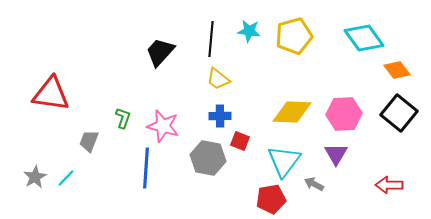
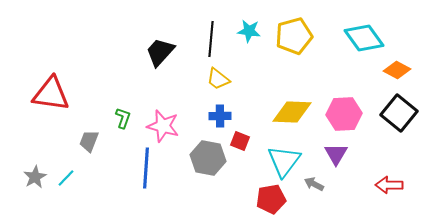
orange diamond: rotated 24 degrees counterclockwise
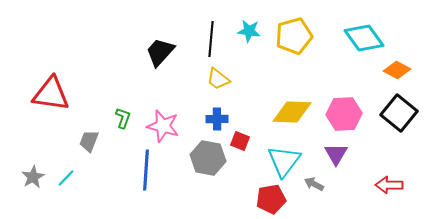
blue cross: moved 3 px left, 3 px down
blue line: moved 2 px down
gray star: moved 2 px left
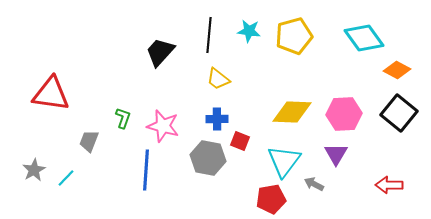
black line: moved 2 px left, 4 px up
gray star: moved 1 px right, 7 px up
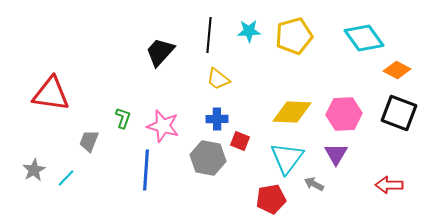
cyan star: rotated 10 degrees counterclockwise
black square: rotated 18 degrees counterclockwise
cyan triangle: moved 3 px right, 3 px up
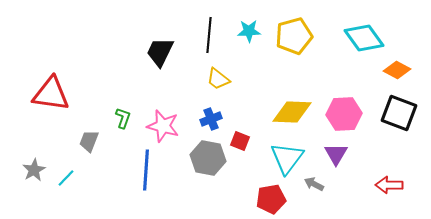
black trapezoid: rotated 16 degrees counterclockwise
blue cross: moved 6 px left; rotated 20 degrees counterclockwise
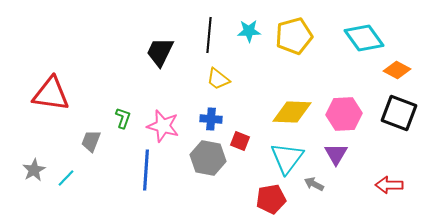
blue cross: rotated 25 degrees clockwise
gray trapezoid: moved 2 px right
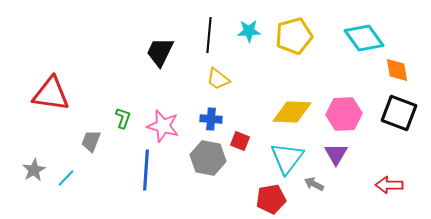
orange diamond: rotated 52 degrees clockwise
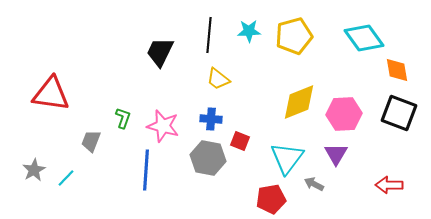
yellow diamond: moved 7 px right, 10 px up; rotated 24 degrees counterclockwise
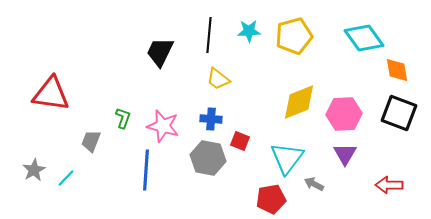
purple triangle: moved 9 px right
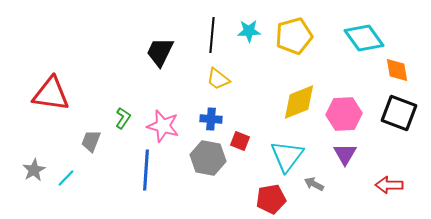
black line: moved 3 px right
green L-shape: rotated 15 degrees clockwise
cyan triangle: moved 2 px up
